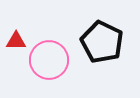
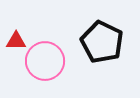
pink circle: moved 4 px left, 1 px down
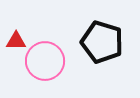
black pentagon: rotated 9 degrees counterclockwise
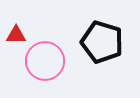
red triangle: moved 6 px up
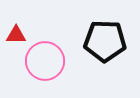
black pentagon: moved 3 px right, 1 px up; rotated 15 degrees counterclockwise
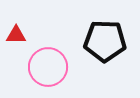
pink circle: moved 3 px right, 6 px down
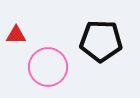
black pentagon: moved 4 px left
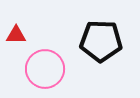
pink circle: moved 3 px left, 2 px down
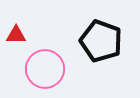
black pentagon: rotated 18 degrees clockwise
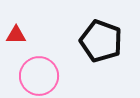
pink circle: moved 6 px left, 7 px down
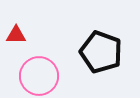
black pentagon: moved 11 px down
